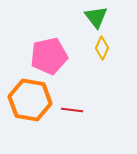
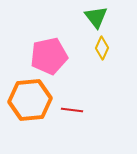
orange hexagon: rotated 15 degrees counterclockwise
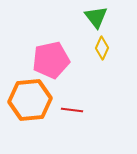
pink pentagon: moved 2 px right, 4 px down
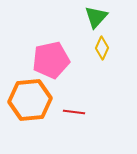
green triangle: rotated 20 degrees clockwise
red line: moved 2 px right, 2 px down
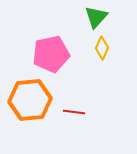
pink pentagon: moved 6 px up
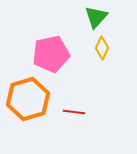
orange hexagon: moved 2 px left, 1 px up; rotated 12 degrees counterclockwise
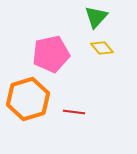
yellow diamond: rotated 65 degrees counterclockwise
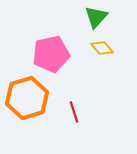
orange hexagon: moved 1 px left, 1 px up
red line: rotated 65 degrees clockwise
